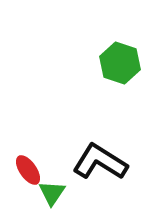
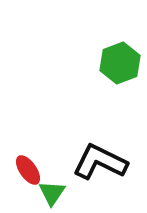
green hexagon: rotated 21 degrees clockwise
black L-shape: rotated 6 degrees counterclockwise
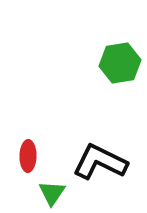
green hexagon: rotated 12 degrees clockwise
red ellipse: moved 14 px up; rotated 36 degrees clockwise
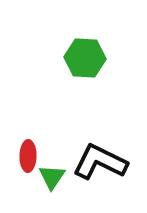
green hexagon: moved 35 px left, 5 px up; rotated 12 degrees clockwise
green triangle: moved 16 px up
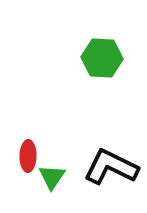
green hexagon: moved 17 px right
black L-shape: moved 11 px right, 5 px down
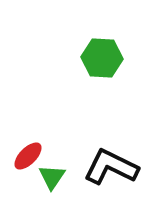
red ellipse: rotated 44 degrees clockwise
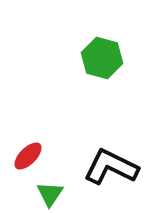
green hexagon: rotated 12 degrees clockwise
green triangle: moved 2 px left, 17 px down
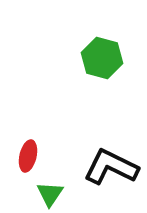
red ellipse: rotated 32 degrees counterclockwise
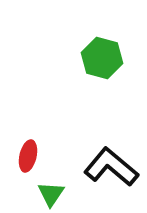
black L-shape: rotated 14 degrees clockwise
green triangle: moved 1 px right
